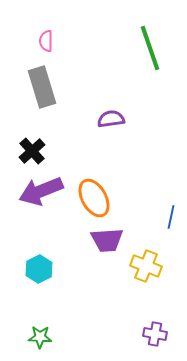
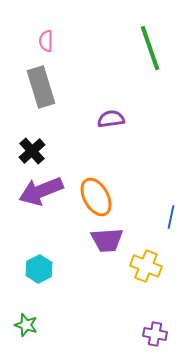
gray rectangle: moved 1 px left
orange ellipse: moved 2 px right, 1 px up
green star: moved 14 px left, 12 px up; rotated 15 degrees clockwise
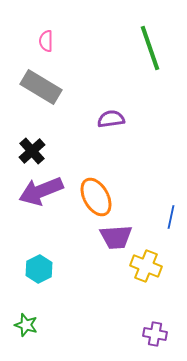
gray rectangle: rotated 42 degrees counterclockwise
purple trapezoid: moved 9 px right, 3 px up
